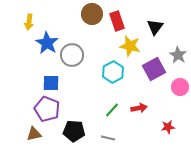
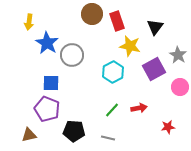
brown triangle: moved 5 px left, 1 px down
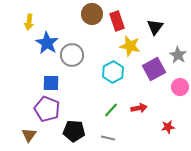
green line: moved 1 px left
brown triangle: rotated 42 degrees counterclockwise
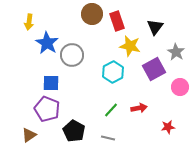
gray star: moved 2 px left, 3 px up
black pentagon: rotated 25 degrees clockwise
brown triangle: rotated 21 degrees clockwise
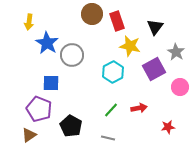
purple pentagon: moved 8 px left
black pentagon: moved 3 px left, 5 px up
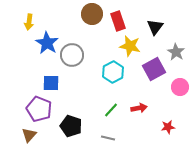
red rectangle: moved 1 px right
black pentagon: rotated 10 degrees counterclockwise
brown triangle: rotated 14 degrees counterclockwise
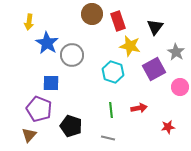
cyan hexagon: rotated 15 degrees counterclockwise
green line: rotated 49 degrees counterclockwise
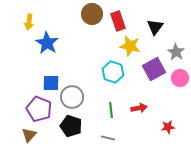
gray circle: moved 42 px down
pink circle: moved 9 px up
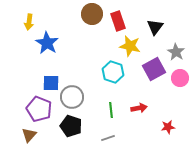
gray line: rotated 32 degrees counterclockwise
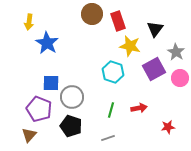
black triangle: moved 2 px down
green line: rotated 21 degrees clockwise
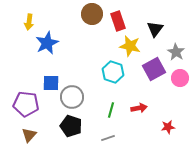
blue star: rotated 15 degrees clockwise
purple pentagon: moved 13 px left, 5 px up; rotated 15 degrees counterclockwise
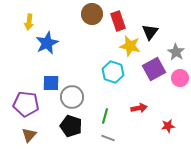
black triangle: moved 5 px left, 3 px down
green line: moved 6 px left, 6 px down
red star: moved 1 px up
gray line: rotated 40 degrees clockwise
